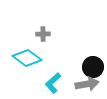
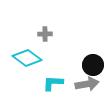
gray cross: moved 2 px right
black circle: moved 2 px up
cyan L-shape: rotated 45 degrees clockwise
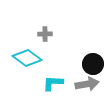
black circle: moved 1 px up
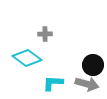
black circle: moved 1 px down
gray arrow: rotated 25 degrees clockwise
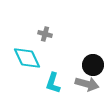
gray cross: rotated 16 degrees clockwise
cyan diamond: rotated 28 degrees clockwise
cyan L-shape: rotated 75 degrees counterclockwise
